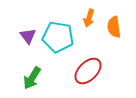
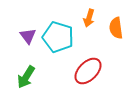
orange semicircle: moved 2 px right, 1 px down
cyan pentagon: rotated 8 degrees clockwise
green arrow: moved 6 px left, 1 px up
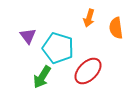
cyan pentagon: moved 11 px down
green arrow: moved 16 px right
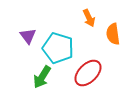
orange arrow: rotated 42 degrees counterclockwise
orange semicircle: moved 3 px left, 6 px down
red ellipse: moved 2 px down
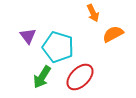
orange arrow: moved 4 px right, 5 px up
orange semicircle: rotated 70 degrees clockwise
cyan pentagon: moved 1 px up
red ellipse: moved 8 px left, 4 px down
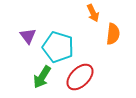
orange semicircle: rotated 125 degrees clockwise
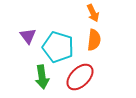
orange semicircle: moved 19 px left, 6 px down
green arrow: rotated 40 degrees counterclockwise
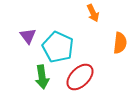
orange semicircle: moved 26 px right, 3 px down
cyan pentagon: rotated 8 degrees clockwise
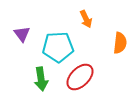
orange arrow: moved 7 px left, 6 px down
purple triangle: moved 6 px left, 2 px up
cyan pentagon: rotated 28 degrees counterclockwise
green arrow: moved 1 px left, 2 px down
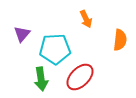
purple triangle: rotated 18 degrees clockwise
orange semicircle: moved 3 px up
cyan pentagon: moved 3 px left, 2 px down
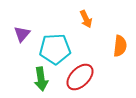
orange semicircle: moved 6 px down
